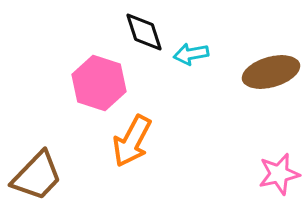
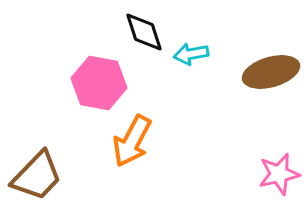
pink hexagon: rotated 8 degrees counterclockwise
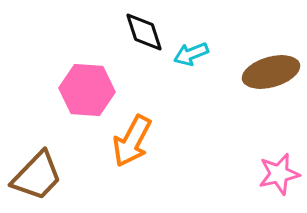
cyan arrow: rotated 12 degrees counterclockwise
pink hexagon: moved 12 px left, 7 px down; rotated 6 degrees counterclockwise
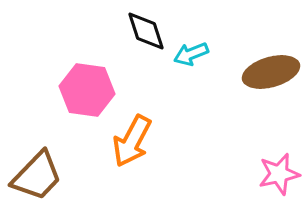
black diamond: moved 2 px right, 1 px up
pink hexagon: rotated 4 degrees clockwise
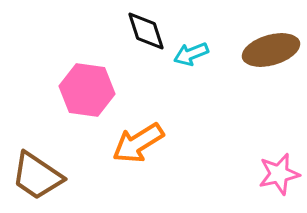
brown ellipse: moved 22 px up
orange arrow: moved 6 px right, 2 px down; rotated 30 degrees clockwise
brown trapezoid: rotated 80 degrees clockwise
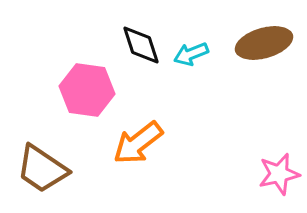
black diamond: moved 5 px left, 14 px down
brown ellipse: moved 7 px left, 7 px up
orange arrow: rotated 6 degrees counterclockwise
brown trapezoid: moved 5 px right, 7 px up
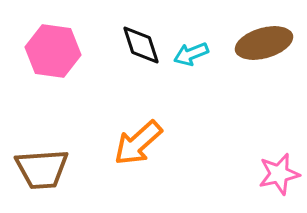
pink hexagon: moved 34 px left, 39 px up
orange arrow: rotated 4 degrees counterclockwise
brown trapezoid: rotated 38 degrees counterclockwise
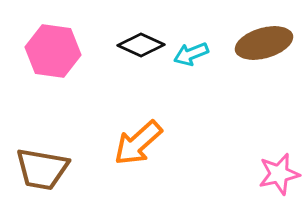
black diamond: rotated 48 degrees counterclockwise
brown trapezoid: rotated 14 degrees clockwise
